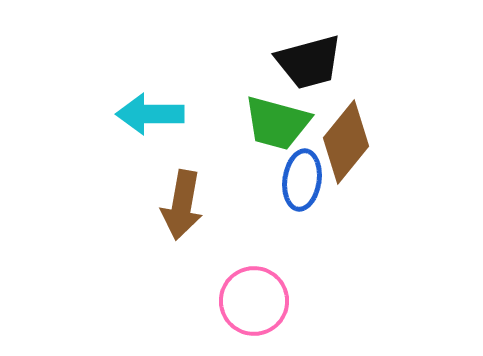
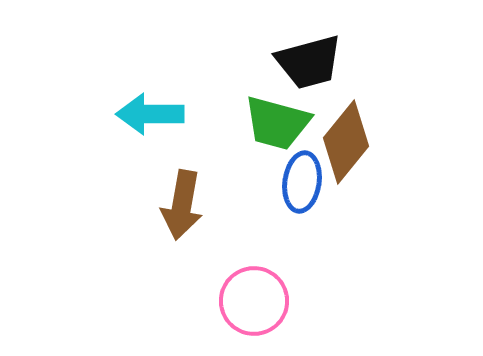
blue ellipse: moved 2 px down
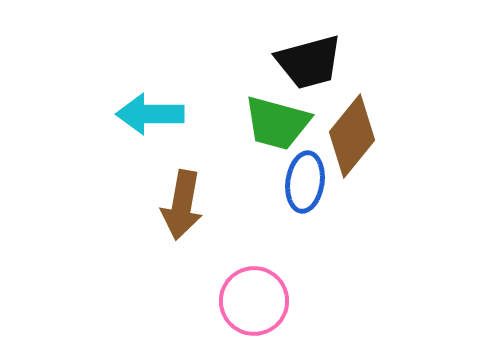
brown diamond: moved 6 px right, 6 px up
blue ellipse: moved 3 px right
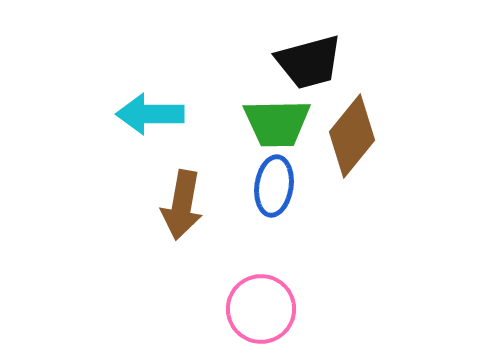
green trapezoid: rotated 16 degrees counterclockwise
blue ellipse: moved 31 px left, 4 px down
pink circle: moved 7 px right, 8 px down
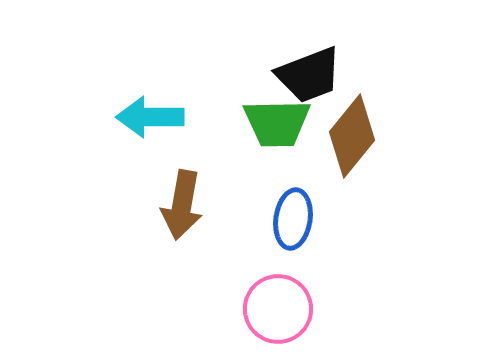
black trapezoid: moved 13 px down; rotated 6 degrees counterclockwise
cyan arrow: moved 3 px down
blue ellipse: moved 19 px right, 33 px down
pink circle: moved 17 px right
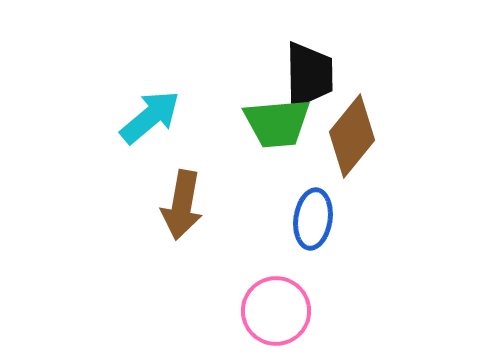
black trapezoid: rotated 70 degrees counterclockwise
cyan arrow: rotated 140 degrees clockwise
green trapezoid: rotated 4 degrees counterclockwise
blue ellipse: moved 20 px right
pink circle: moved 2 px left, 2 px down
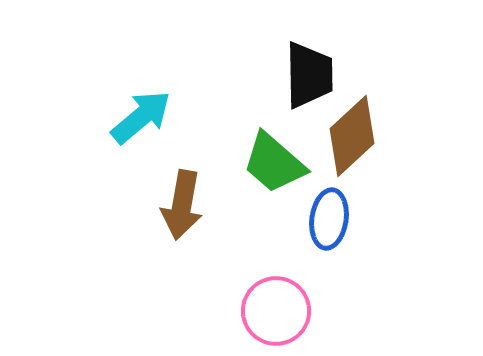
cyan arrow: moved 9 px left
green trapezoid: moved 3 px left, 40 px down; rotated 46 degrees clockwise
brown diamond: rotated 8 degrees clockwise
blue ellipse: moved 16 px right
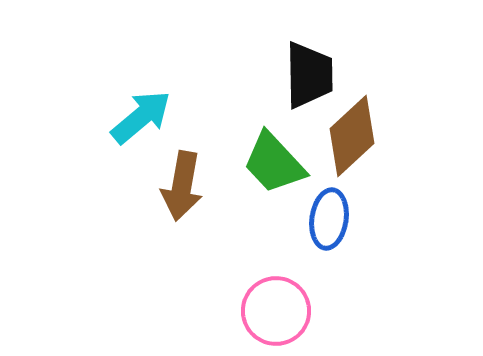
green trapezoid: rotated 6 degrees clockwise
brown arrow: moved 19 px up
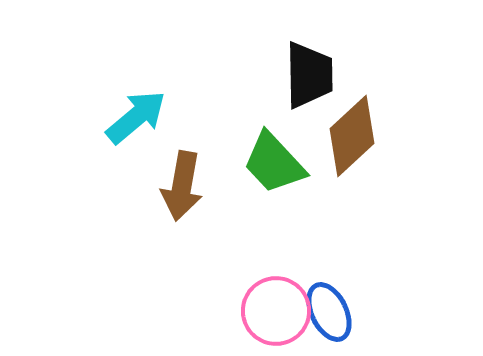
cyan arrow: moved 5 px left
blue ellipse: moved 93 px down; rotated 34 degrees counterclockwise
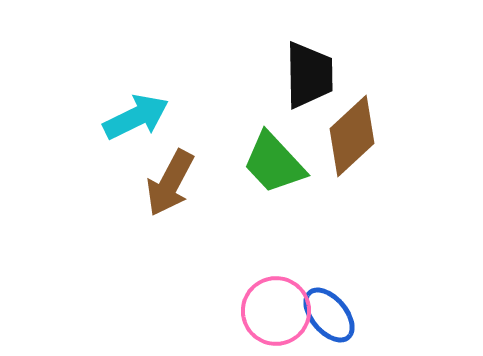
cyan arrow: rotated 14 degrees clockwise
brown arrow: moved 12 px left, 3 px up; rotated 18 degrees clockwise
blue ellipse: moved 3 px down; rotated 14 degrees counterclockwise
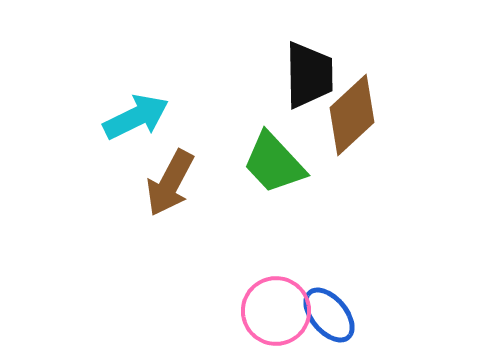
brown diamond: moved 21 px up
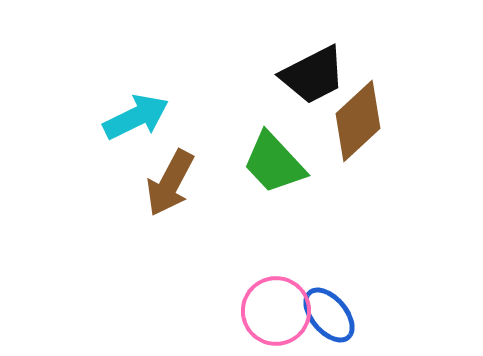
black trapezoid: moved 4 px right; rotated 64 degrees clockwise
brown diamond: moved 6 px right, 6 px down
